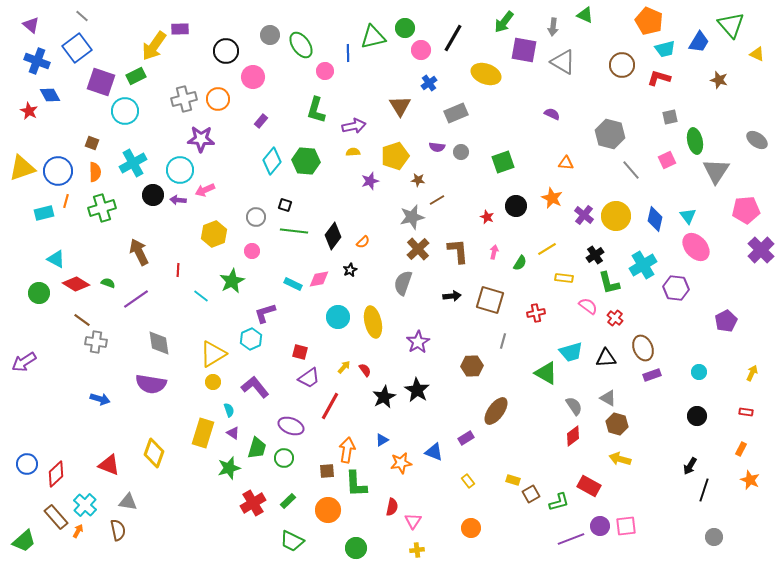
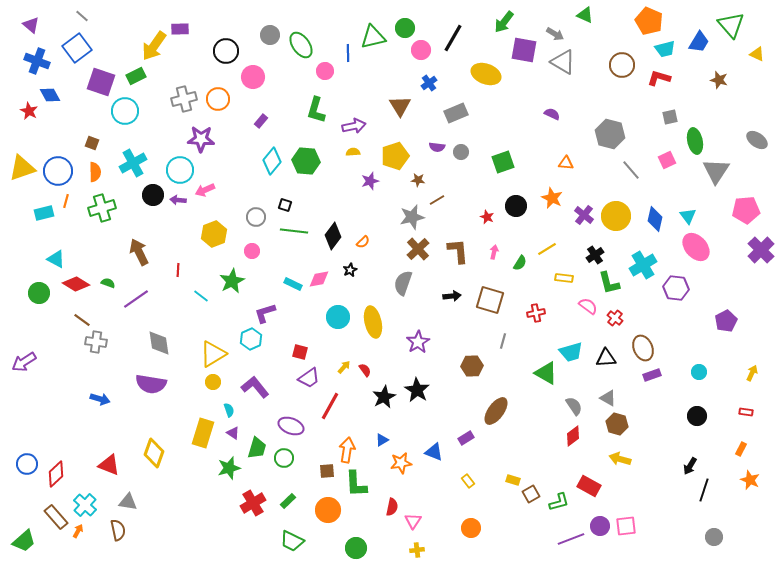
gray arrow at (553, 27): moved 2 px right, 7 px down; rotated 66 degrees counterclockwise
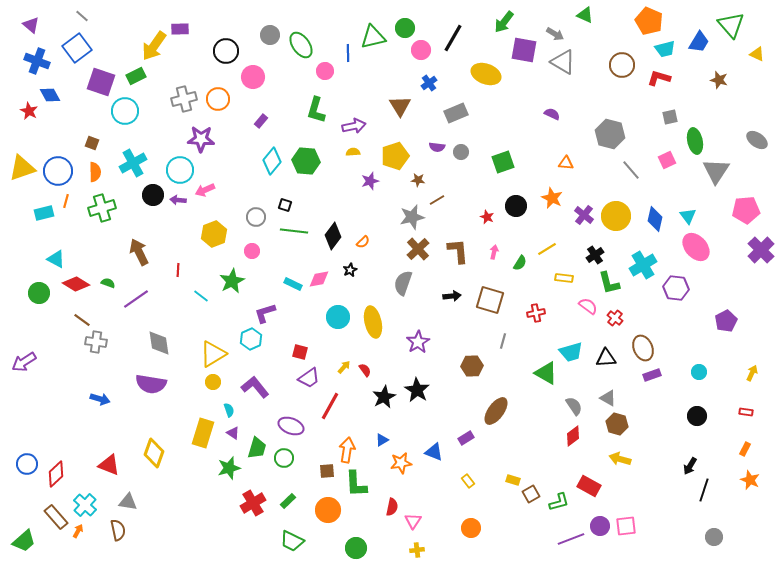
orange rectangle at (741, 449): moved 4 px right
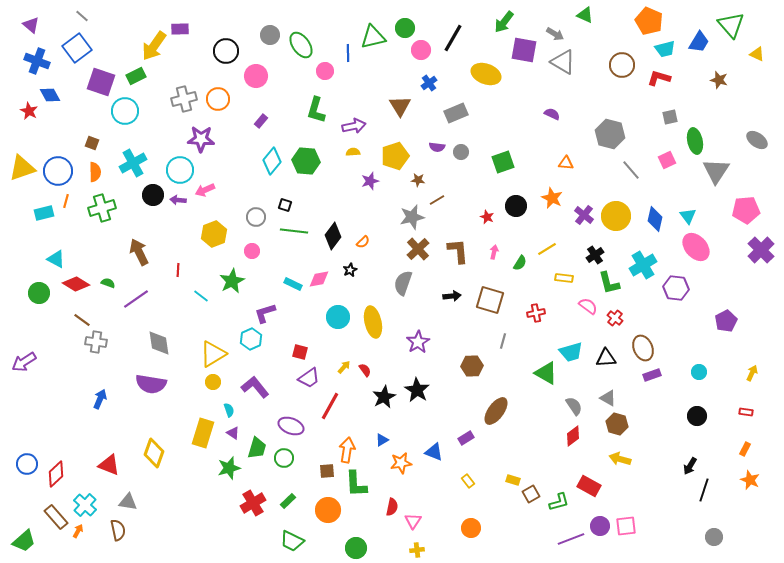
pink circle at (253, 77): moved 3 px right, 1 px up
blue arrow at (100, 399): rotated 84 degrees counterclockwise
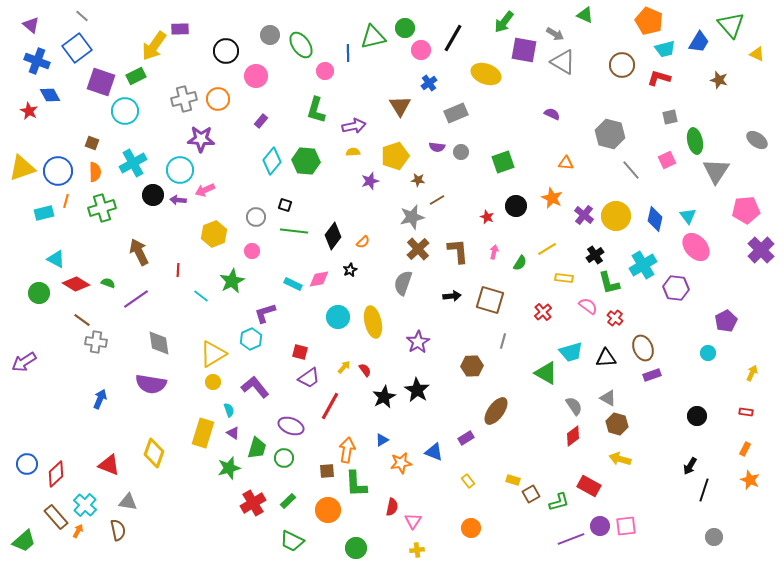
red cross at (536, 313): moved 7 px right, 1 px up; rotated 30 degrees counterclockwise
cyan circle at (699, 372): moved 9 px right, 19 px up
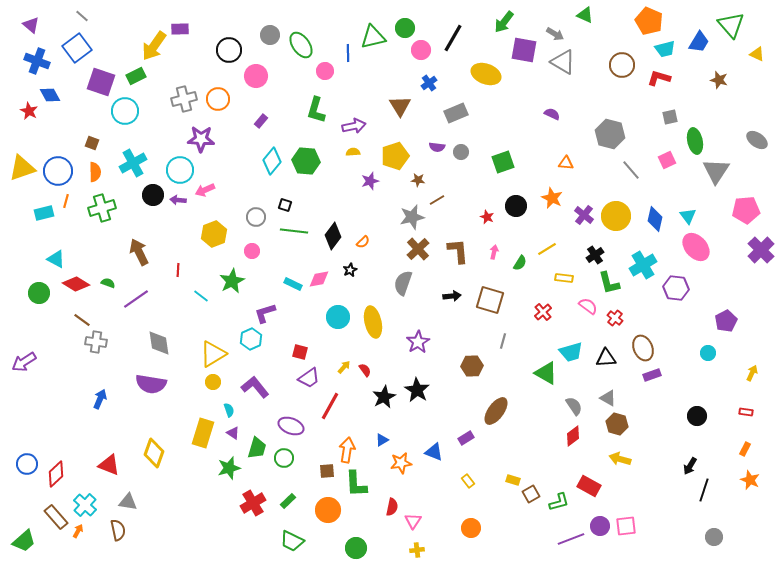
black circle at (226, 51): moved 3 px right, 1 px up
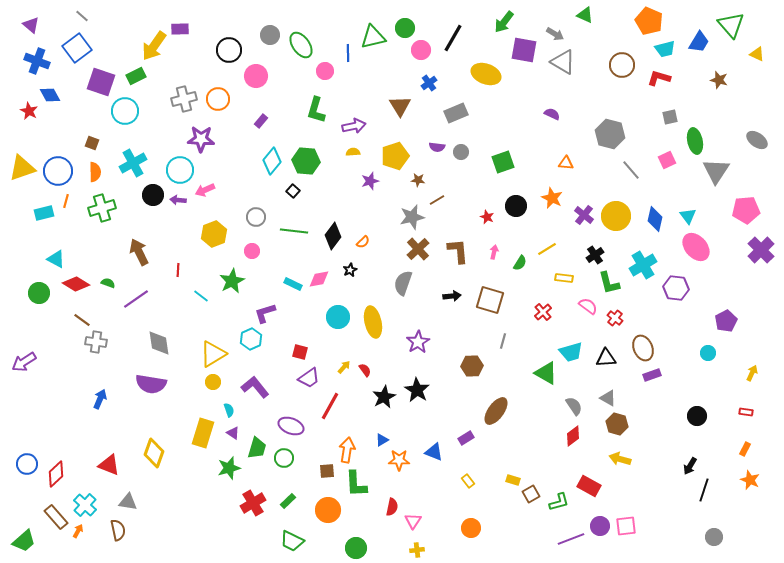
black square at (285, 205): moved 8 px right, 14 px up; rotated 24 degrees clockwise
orange star at (401, 463): moved 2 px left, 3 px up; rotated 10 degrees clockwise
